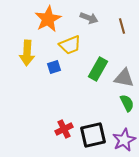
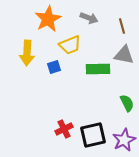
green rectangle: rotated 60 degrees clockwise
gray triangle: moved 23 px up
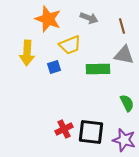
orange star: rotated 24 degrees counterclockwise
black square: moved 2 px left, 3 px up; rotated 20 degrees clockwise
purple star: rotated 30 degrees counterclockwise
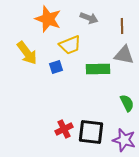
brown line: rotated 14 degrees clockwise
yellow arrow: rotated 40 degrees counterclockwise
blue square: moved 2 px right
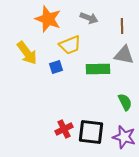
green semicircle: moved 2 px left, 1 px up
purple star: moved 3 px up
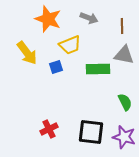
red cross: moved 15 px left
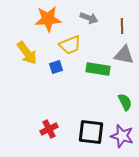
orange star: rotated 24 degrees counterclockwise
green rectangle: rotated 10 degrees clockwise
purple star: moved 2 px left, 1 px up
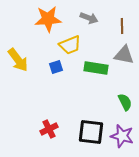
yellow arrow: moved 9 px left, 7 px down
green rectangle: moved 2 px left, 1 px up
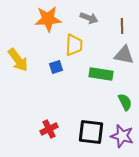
yellow trapezoid: moved 4 px right; rotated 65 degrees counterclockwise
green rectangle: moved 5 px right, 6 px down
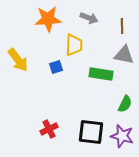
green semicircle: moved 2 px down; rotated 54 degrees clockwise
